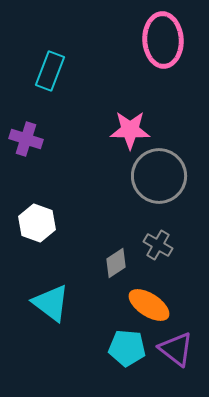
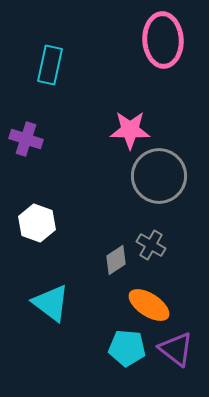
cyan rectangle: moved 6 px up; rotated 9 degrees counterclockwise
gray cross: moved 7 px left
gray diamond: moved 3 px up
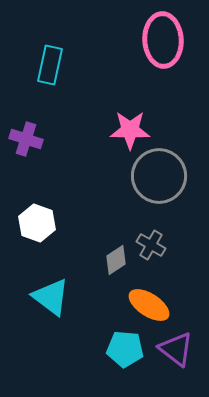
cyan triangle: moved 6 px up
cyan pentagon: moved 2 px left, 1 px down
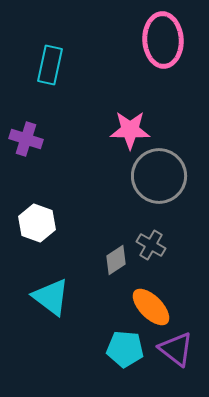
orange ellipse: moved 2 px right, 2 px down; rotated 12 degrees clockwise
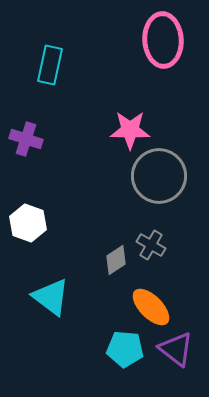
white hexagon: moved 9 px left
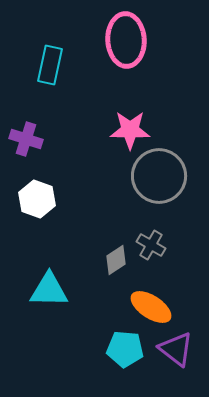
pink ellipse: moved 37 px left
white hexagon: moved 9 px right, 24 px up
cyan triangle: moved 2 px left, 7 px up; rotated 36 degrees counterclockwise
orange ellipse: rotated 12 degrees counterclockwise
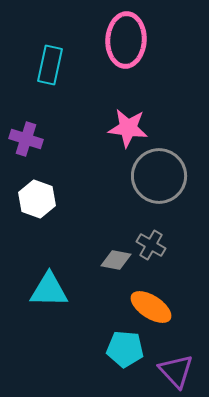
pink ellipse: rotated 6 degrees clockwise
pink star: moved 2 px left, 2 px up; rotated 6 degrees clockwise
gray diamond: rotated 44 degrees clockwise
purple triangle: moved 22 px down; rotated 9 degrees clockwise
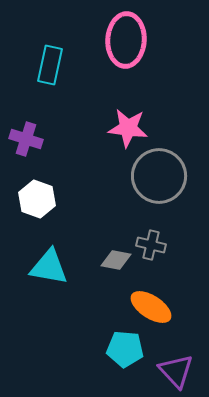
gray cross: rotated 16 degrees counterclockwise
cyan triangle: moved 23 px up; rotated 9 degrees clockwise
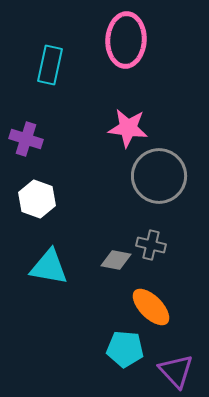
orange ellipse: rotated 12 degrees clockwise
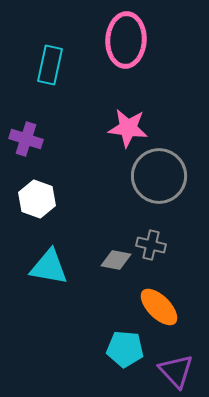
orange ellipse: moved 8 px right
